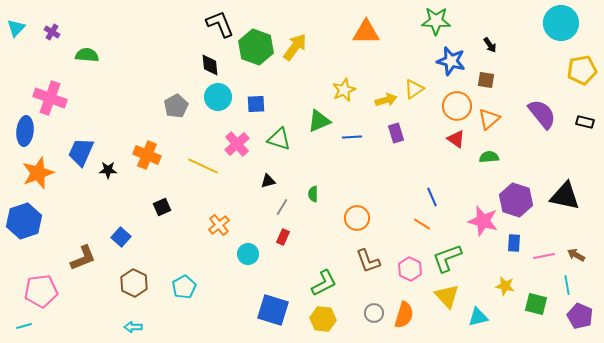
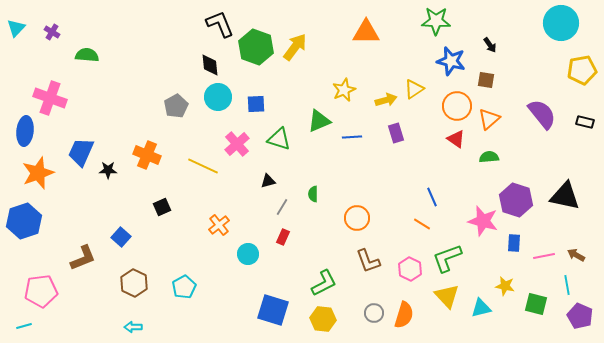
cyan triangle at (478, 317): moved 3 px right, 9 px up
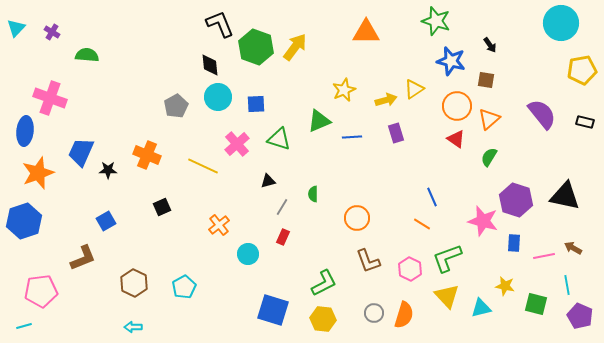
green star at (436, 21): rotated 16 degrees clockwise
green semicircle at (489, 157): rotated 54 degrees counterclockwise
blue square at (121, 237): moved 15 px left, 16 px up; rotated 18 degrees clockwise
brown arrow at (576, 255): moved 3 px left, 7 px up
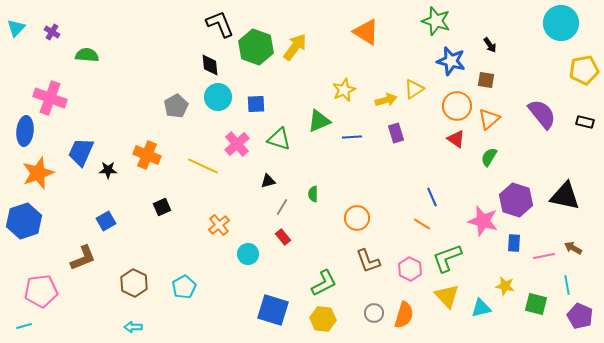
orange triangle at (366, 32): rotated 32 degrees clockwise
yellow pentagon at (582, 70): moved 2 px right
red rectangle at (283, 237): rotated 63 degrees counterclockwise
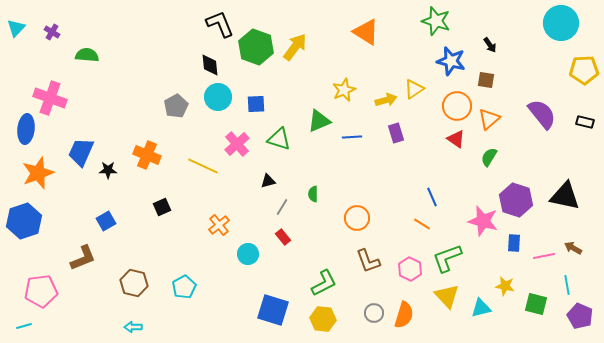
yellow pentagon at (584, 70): rotated 8 degrees clockwise
blue ellipse at (25, 131): moved 1 px right, 2 px up
brown hexagon at (134, 283): rotated 12 degrees counterclockwise
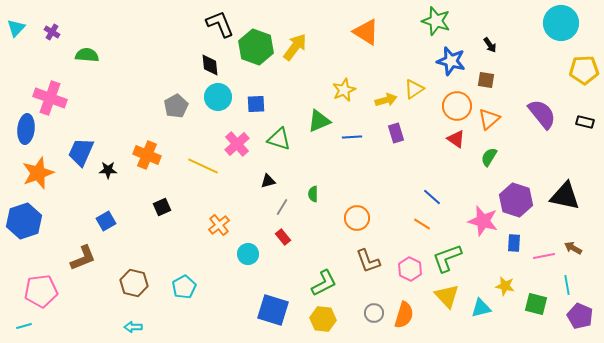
blue line at (432, 197): rotated 24 degrees counterclockwise
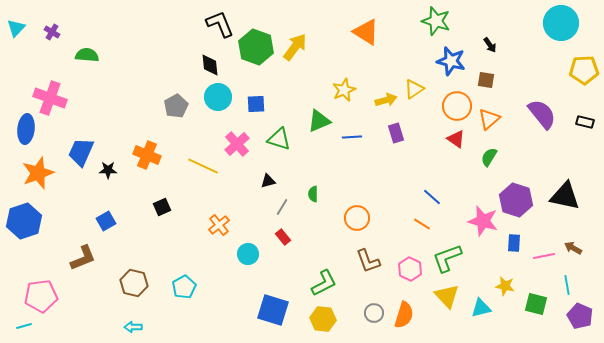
pink pentagon at (41, 291): moved 5 px down
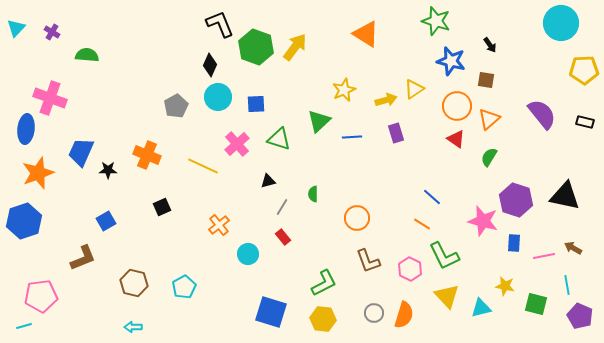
orange triangle at (366, 32): moved 2 px down
black diamond at (210, 65): rotated 30 degrees clockwise
green triangle at (319, 121): rotated 20 degrees counterclockwise
green L-shape at (447, 258): moved 3 px left, 2 px up; rotated 96 degrees counterclockwise
blue square at (273, 310): moved 2 px left, 2 px down
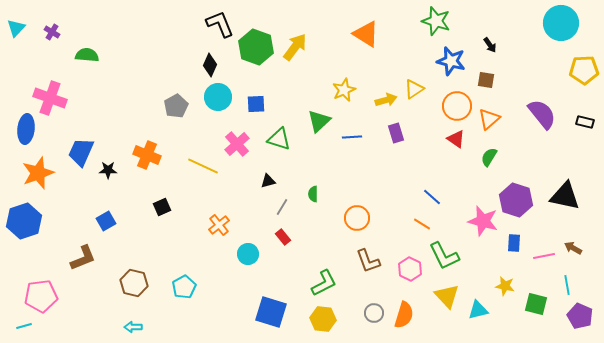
cyan triangle at (481, 308): moved 3 px left, 2 px down
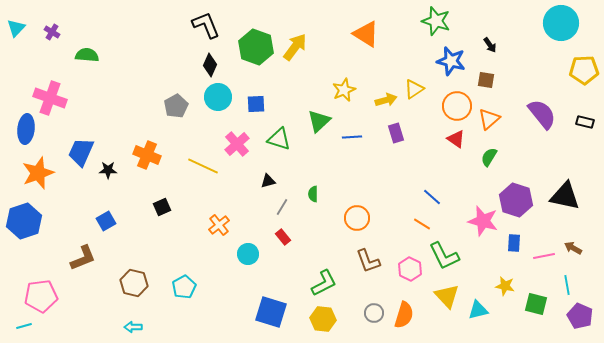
black L-shape at (220, 24): moved 14 px left, 1 px down
